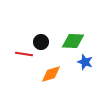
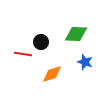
green diamond: moved 3 px right, 7 px up
red line: moved 1 px left
orange diamond: moved 1 px right
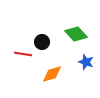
green diamond: rotated 45 degrees clockwise
black circle: moved 1 px right
blue star: moved 1 px right
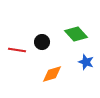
red line: moved 6 px left, 4 px up
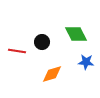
green diamond: rotated 15 degrees clockwise
red line: moved 1 px down
blue star: rotated 14 degrees counterclockwise
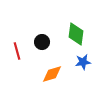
green diamond: rotated 35 degrees clockwise
red line: rotated 66 degrees clockwise
blue star: moved 3 px left; rotated 14 degrees counterclockwise
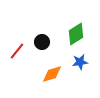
green diamond: rotated 50 degrees clockwise
red line: rotated 54 degrees clockwise
blue star: moved 3 px left
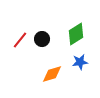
black circle: moved 3 px up
red line: moved 3 px right, 11 px up
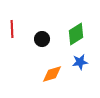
red line: moved 8 px left, 11 px up; rotated 42 degrees counterclockwise
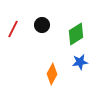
red line: moved 1 px right; rotated 30 degrees clockwise
black circle: moved 14 px up
orange diamond: rotated 45 degrees counterclockwise
